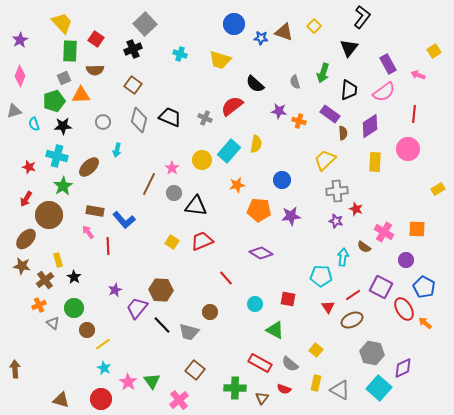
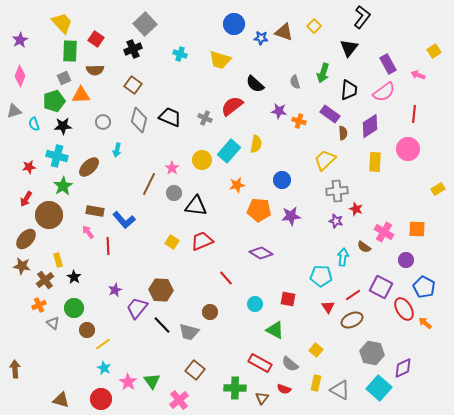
red star at (29, 167): rotated 24 degrees counterclockwise
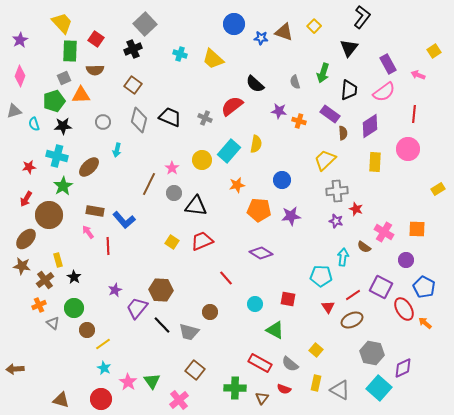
yellow trapezoid at (220, 60): moved 7 px left, 1 px up; rotated 25 degrees clockwise
brown arrow at (15, 369): rotated 90 degrees counterclockwise
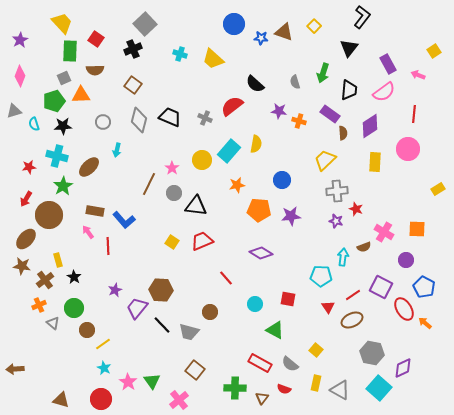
brown semicircle at (364, 247): rotated 56 degrees counterclockwise
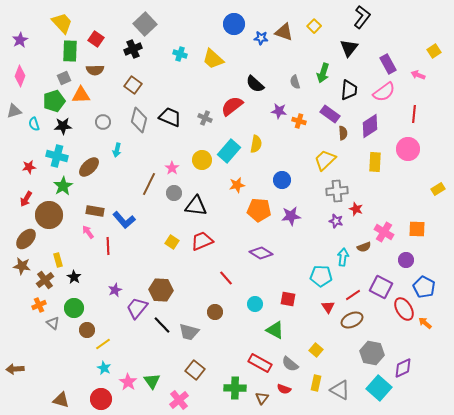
brown circle at (210, 312): moved 5 px right
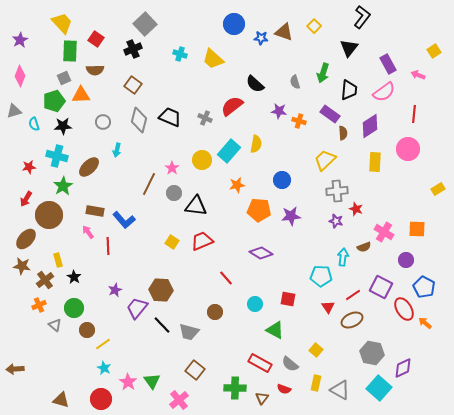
gray triangle at (53, 323): moved 2 px right, 2 px down
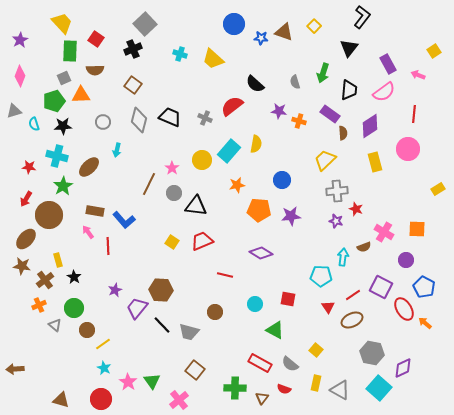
yellow rectangle at (375, 162): rotated 18 degrees counterclockwise
red star at (29, 167): rotated 16 degrees clockwise
red line at (226, 278): moved 1 px left, 3 px up; rotated 35 degrees counterclockwise
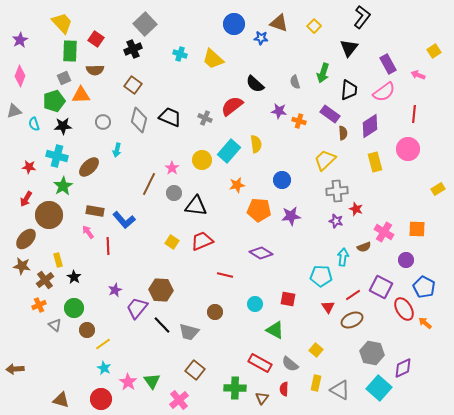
brown triangle at (284, 32): moved 5 px left, 9 px up
yellow semicircle at (256, 144): rotated 18 degrees counterclockwise
red semicircle at (284, 389): rotated 72 degrees clockwise
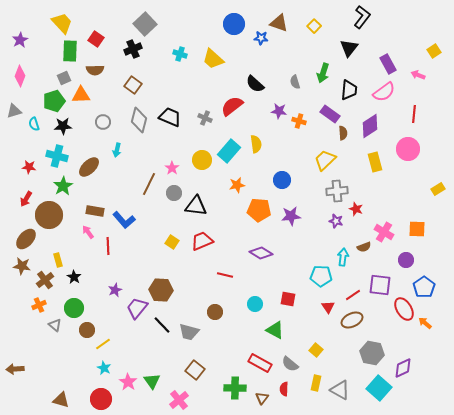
purple square at (381, 287): moved 1 px left, 2 px up; rotated 20 degrees counterclockwise
blue pentagon at (424, 287): rotated 10 degrees clockwise
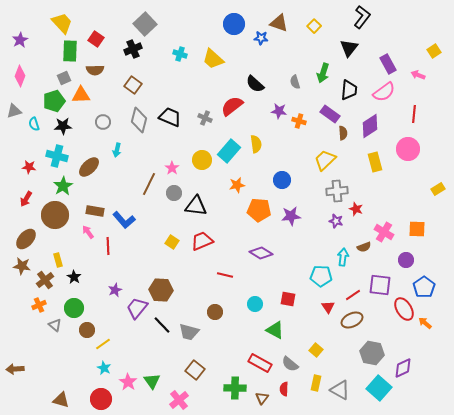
brown circle at (49, 215): moved 6 px right
